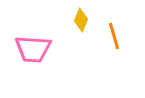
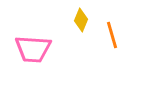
orange line: moved 2 px left, 1 px up
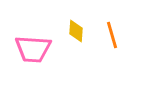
yellow diamond: moved 5 px left, 11 px down; rotated 20 degrees counterclockwise
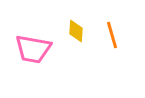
pink trapezoid: rotated 6 degrees clockwise
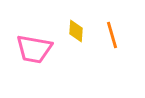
pink trapezoid: moved 1 px right
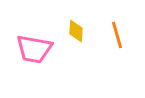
orange line: moved 5 px right
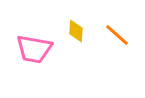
orange line: rotated 32 degrees counterclockwise
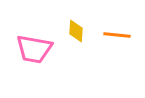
orange line: rotated 36 degrees counterclockwise
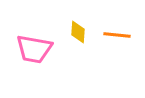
yellow diamond: moved 2 px right, 1 px down
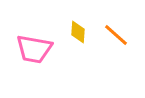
orange line: moved 1 px left; rotated 36 degrees clockwise
